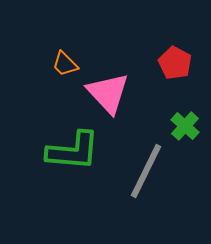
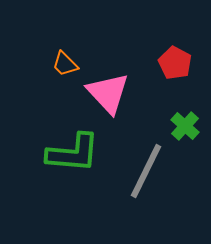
green L-shape: moved 2 px down
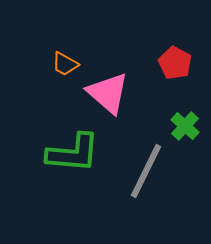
orange trapezoid: rotated 16 degrees counterclockwise
pink triangle: rotated 6 degrees counterclockwise
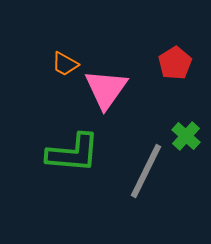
red pentagon: rotated 12 degrees clockwise
pink triangle: moved 2 px left, 4 px up; rotated 24 degrees clockwise
green cross: moved 1 px right, 10 px down
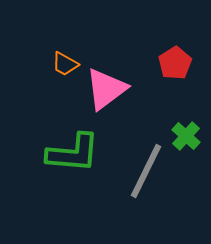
pink triangle: rotated 18 degrees clockwise
